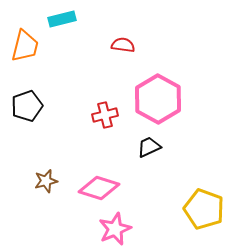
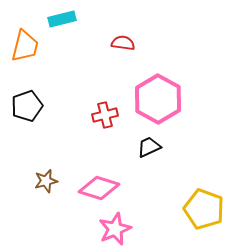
red semicircle: moved 2 px up
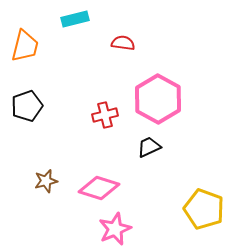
cyan rectangle: moved 13 px right
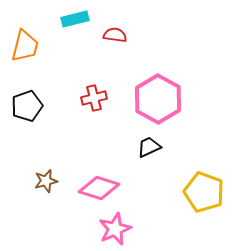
red semicircle: moved 8 px left, 8 px up
red cross: moved 11 px left, 17 px up
yellow pentagon: moved 17 px up
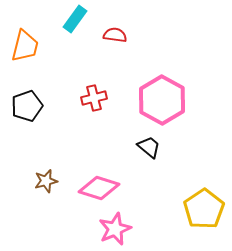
cyan rectangle: rotated 40 degrees counterclockwise
pink hexagon: moved 4 px right, 1 px down
black trapezoid: rotated 65 degrees clockwise
yellow pentagon: moved 17 px down; rotated 18 degrees clockwise
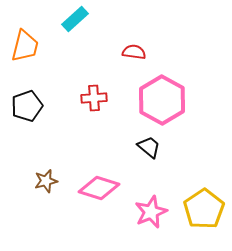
cyan rectangle: rotated 12 degrees clockwise
red semicircle: moved 19 px right, 17 px down
red cross: rotated 10 degrees clockwise
pink star: moved 36 px right, 17 px up
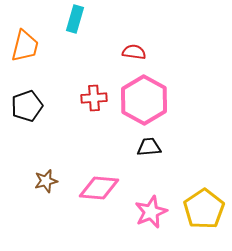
cyan rectangle: rotated 32 degrees counterclockwise
pink hexagon: moved 18 px left
black trapezoid: rotated 45 degrees counterclockwise
pink diamond: rotated 12 degrees counterclockwise
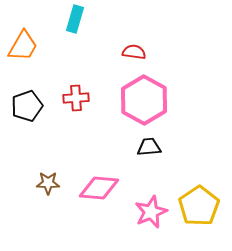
orange trapezoid: moved 2 px left; rotated 16 degrees clockwise
red cross: moved 18 px left
brown star: moved 2 px right, 2 px down; rotated 15 degrees clockwise
yellow pentagon: moved 5 px left, 3 px up
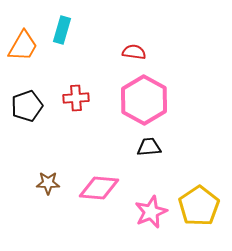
cyan rectangle: moved 13 px left, 11 px down
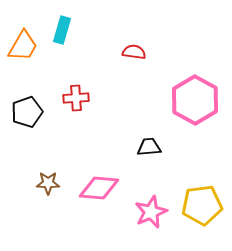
pink hexagon: moved 51 px right
black pentagon: moved 6 px down
yellow pentagon: moved 3 px right, 1 px up; rotated 27 degrees clockwise
